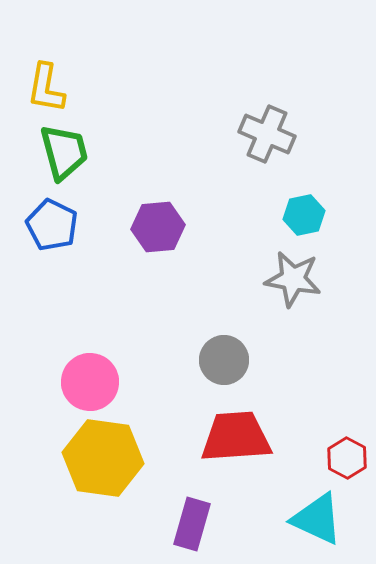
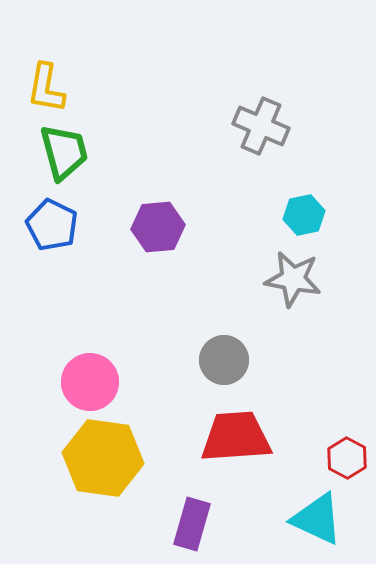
gray cross: moved 6 px left, 8 px up
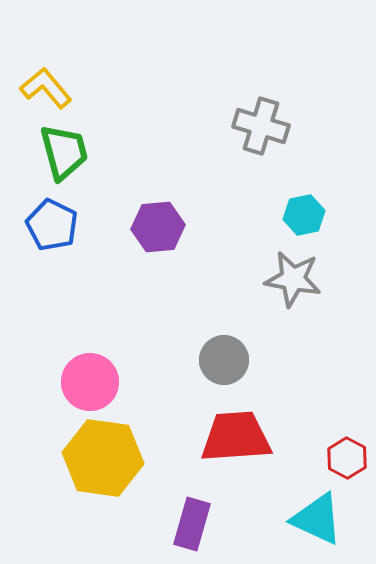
yellow L-shape: rotated 130 degrees clockwise
gray cross: rotated 6 degrees counterclockwise
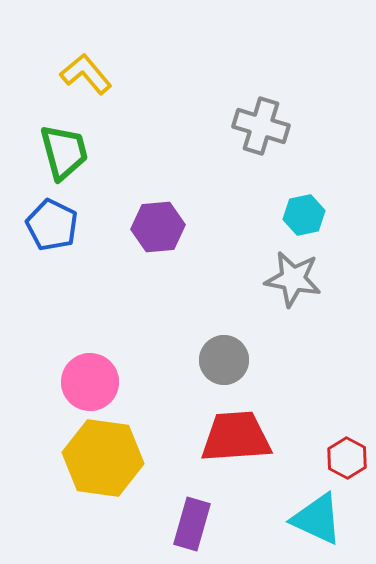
yellow L-shape: moved 40 px right, 14 px up
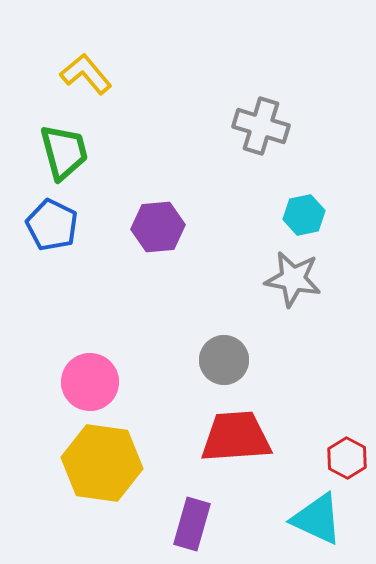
yellow hexagon: moved 1 px left, 5 px down
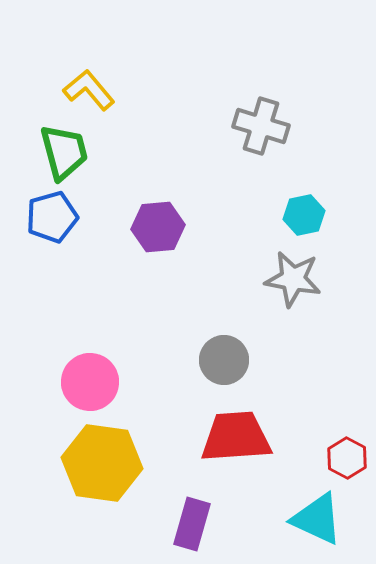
yellow L-shape: moved 3 px right, 16 px down
blue pentagon: moved 8 px up; rotated 30 degrees clockwise
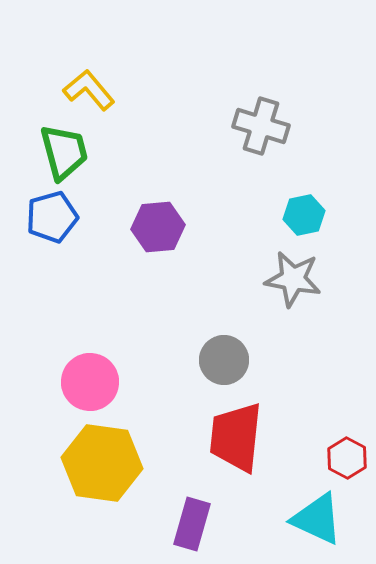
red trapezoid: rotated 80 degrees counterclockwise
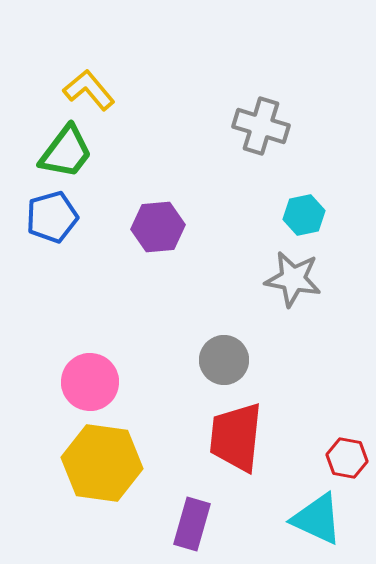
green trapezoid: moved 2 px right; rotated 52 degrees clockwise
red hexagon: rotated 18 degrees counterclockwise
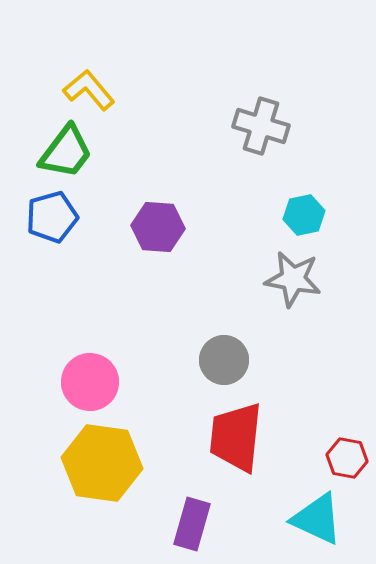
purple hexagon: rotated 9 degrees clockwise
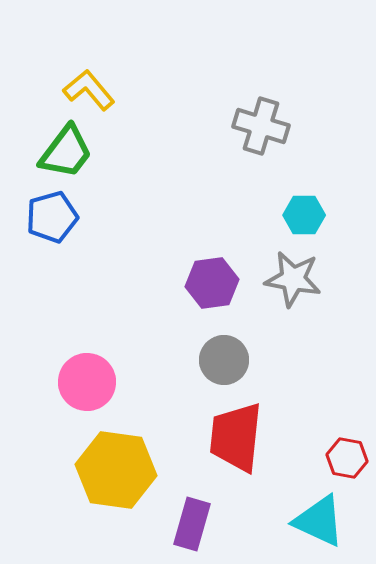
cyan hexagon: rotated 12 degrees clockwise
purple hexagon: moved 54 px right, 56 px down; rotated 12 degrees counterclockwise
pink circle: moved 3 px left
yellow hexagon: moved 14 px right, 7 px down
cyan triangle: moved 2 px right, 2 px down
